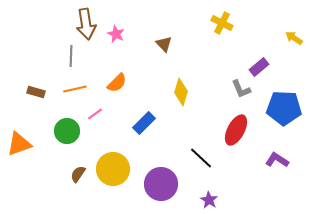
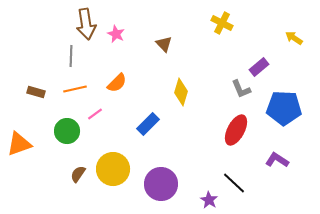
blue rectangle: moved 4 px right, 1 px down
black line: moved 33 px right, 25 px down
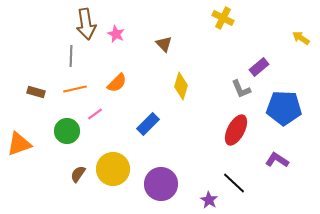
yellow cross: moved 1 px right, 5 px up
yellow arrow: moved 7 px right
yellow diamond: moved 6 px up
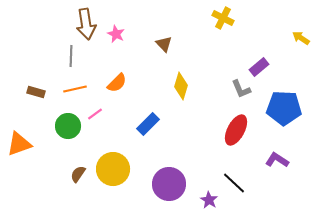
green circle: moved 1 px right, 5 px up
purple circle: moved 8 px right
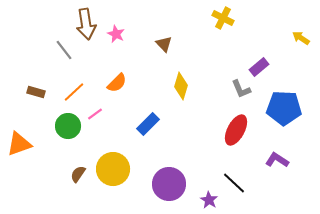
gray line: moved 7 px left, 6 px up; rotated 40 degrees counterclockwise
orange line: moved 1 px left, 3 px down; rotated 30 degrees counterclockwise
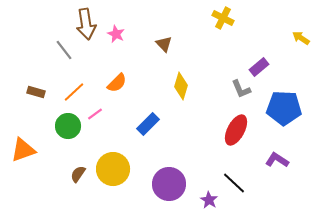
orange triangle: moved 4 px right, 6 px down
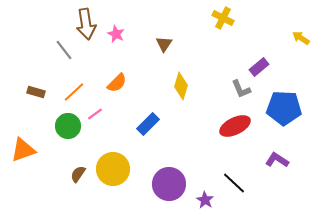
brown triangle: rotated 18 degrees clockwise
red ellipse: moved 1 px left, 4 px up; rotated 36 degrees clockwise
purple star: moved 4 px left
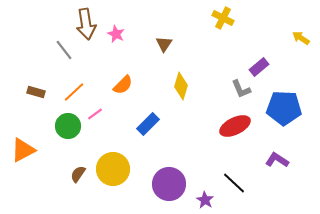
orange semicircle: moved 6 px right, 2 px down
orange triangle: rotated 8 degrees counterclockwise
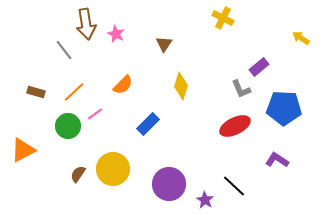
black line: moved 3 px down
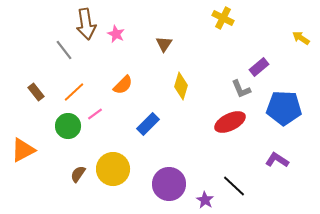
brown rectangle: rotated 36 degrees clockwise
red ellipse: moved 5 px left, 4 px up
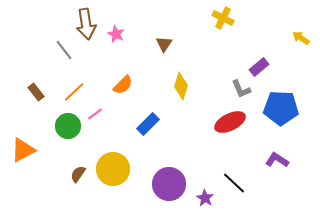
blue pentagon: moved 3 px left
black line: moved 3 px up
purple star: moved 2 px up
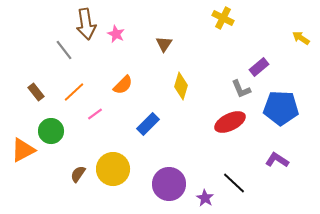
green circle: moved 17 px left, 5 px down
